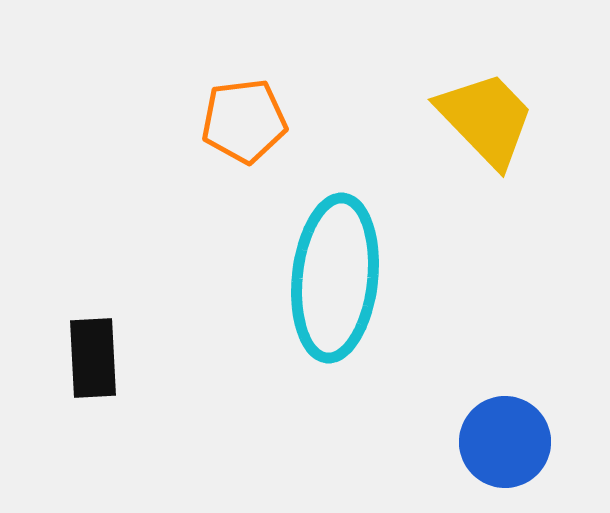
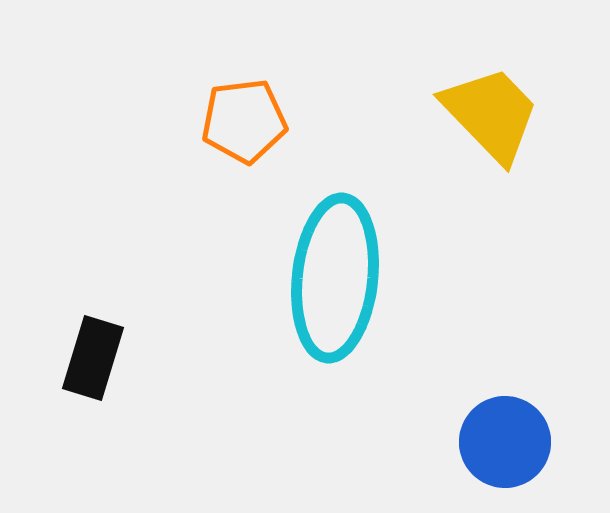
yellow trapezoid: moved 5 px right, 5 px up
black rectangle: rotated 20 degrees clockwise
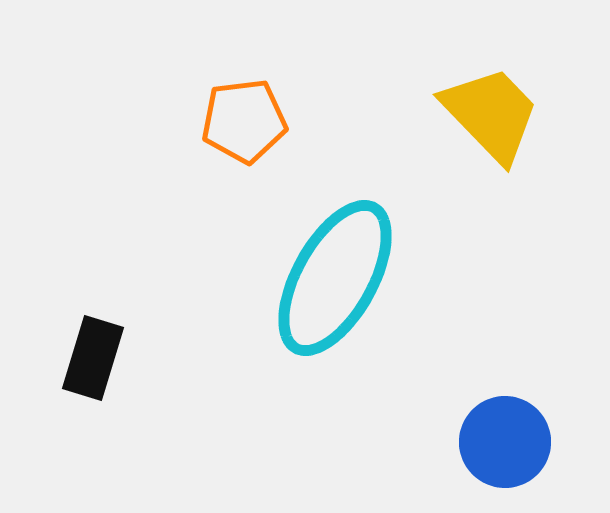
cyan ellipse: rotated 23 degrees clockwise
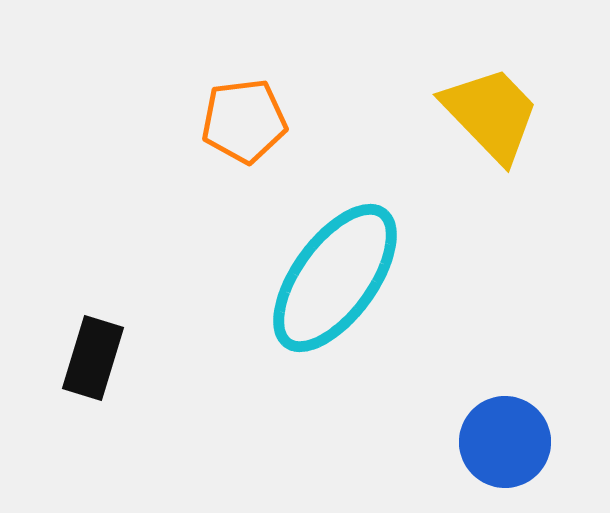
cyan ellipse: rotated 7 degrees clockwise
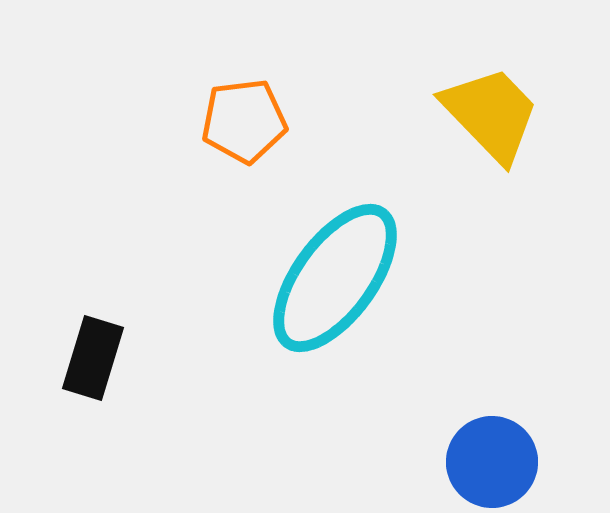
blue circle: moved 13 px left, 20 px down
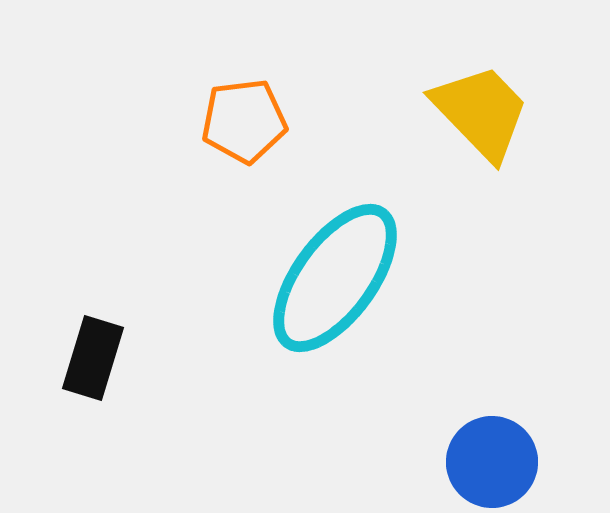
yellow trapezoid: moved 10 px left, 2 px up
